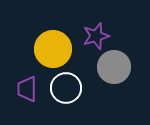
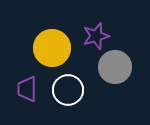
yellow circle: moved 1 px left, 1 px up
gray circle: moved 1 px right
white circle: moved 2 px right, 2 px down
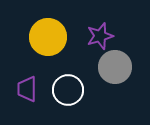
purple star: moved 4 px right
yellow circle: moved 4 px left, 11 px up
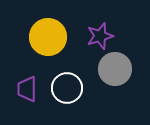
gray circle: moved 2 px down
white circle: moved 1 px left, 2 px up
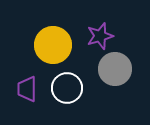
yellow circle: moved 5 px right, 8 px down
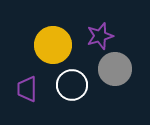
white circle: moved 5 px right, 3 px up
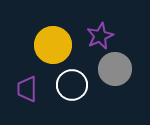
purple star: rotated 8 degrees counterclockwise
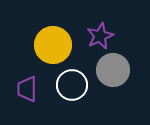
gray circle: moved 2 px left, 1 px down
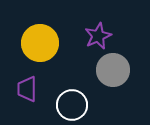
purple star: moved 2 px left
yellow circle: moved 13 px left, 2 px up
white circle: moved 20 px down
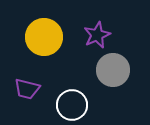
purple star: moved 1 px left, 1 px up
yellow circle: moved 4 px right, 6 px up
purple trapezoid: rotated 76 degrees counterclockwise
